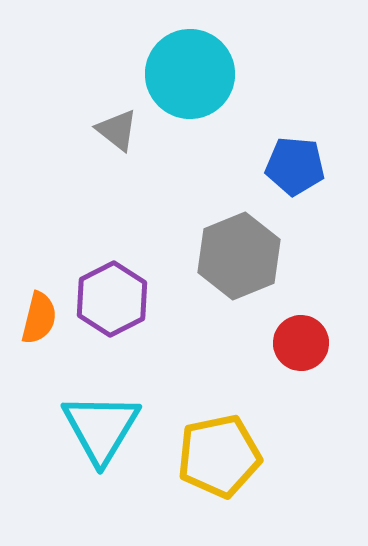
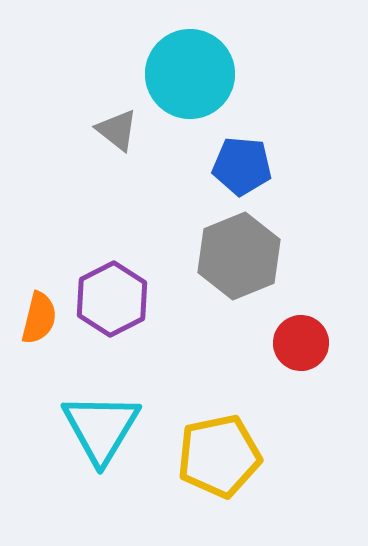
blue pentagon: moved 53 px left
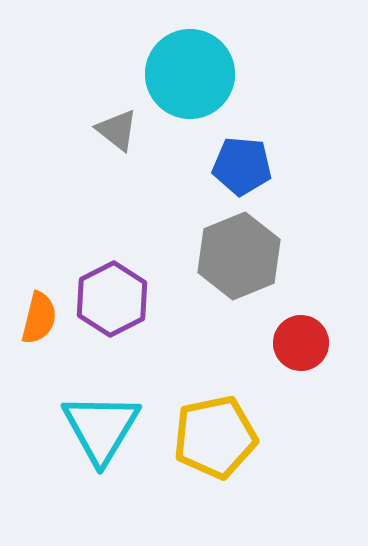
yellow pentagon: moved 4 px left, 19 px up
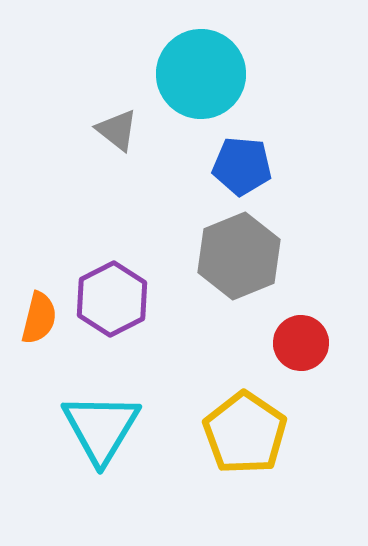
cyan circle: moved 11 px right
yellow pentagon: moved 30 px right, 4 px up; rotated 26 degrees counterclockwise
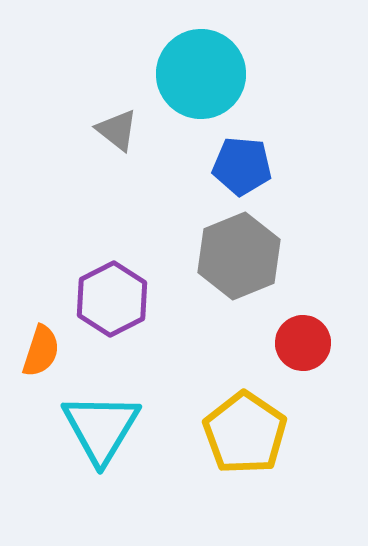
orange semicircle: moved 2 px right, 33 px down; rotated 4 degrees clockwise
red circle: moved 2 px right
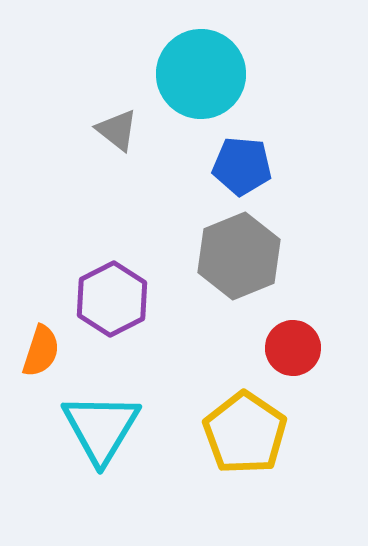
red circle: moved 10 px left, 5 px down
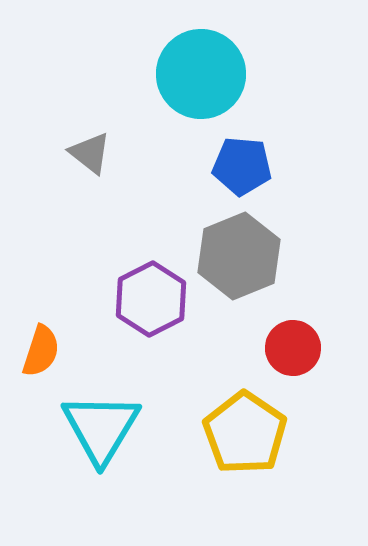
gray triangle: moved 27 px left, 23 px down
purple hexagon: moved 39 px right
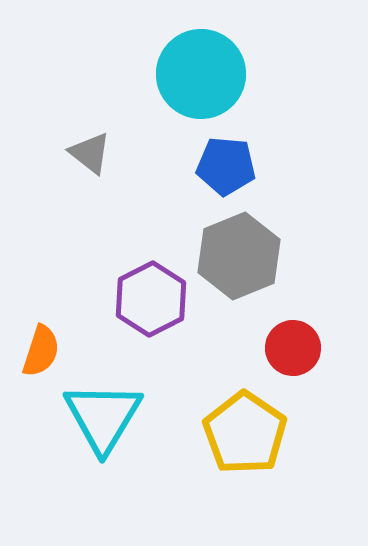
blue pentagon: moved 16 px left
cyan triangle: moved 2 px right, 11 px up
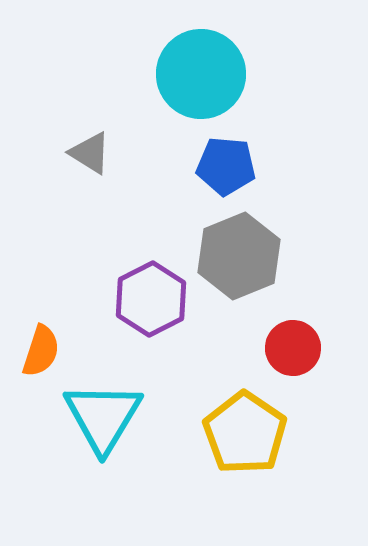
gray triangle: rotated 6 degrees counterclockwise
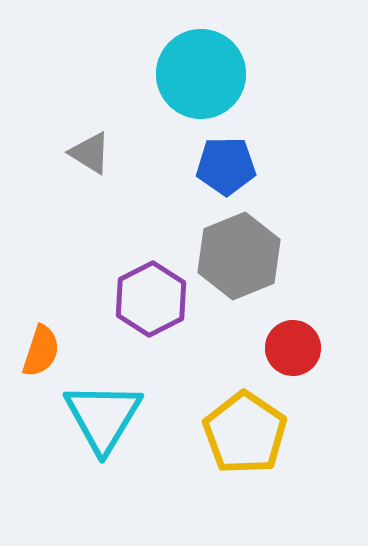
blue pentagon: rotated 6 degrees counterclockwise
